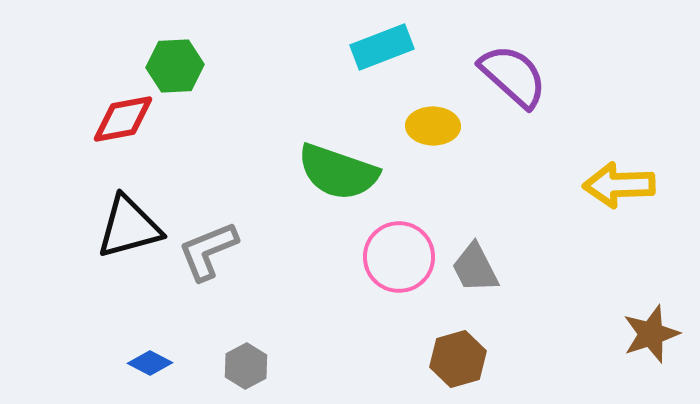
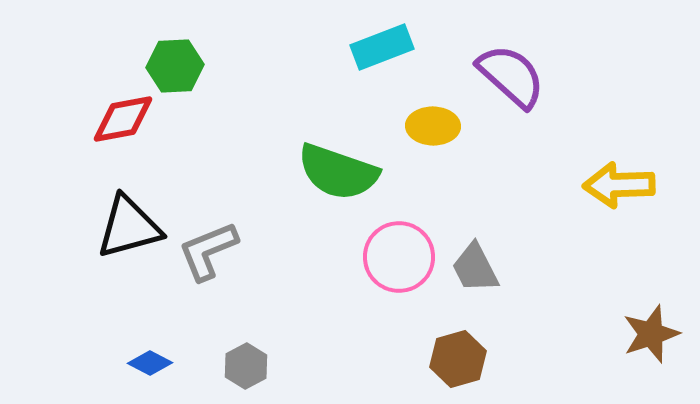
purple semicircle: moved 2 px left
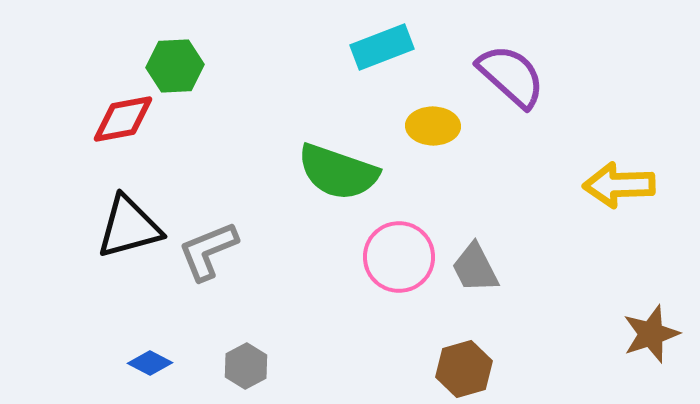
brown hexagon: moved 6 px right, 10 px down
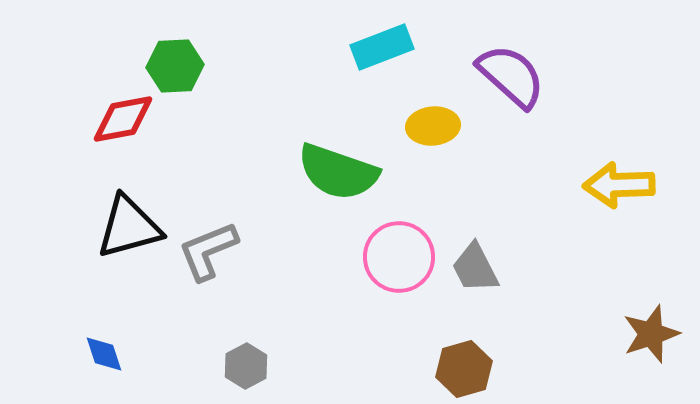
yellow ellipse: rotated 6 degrees counterclockwise
blue diamond: moved 46 px left, 9 px up; rotated 45 degrees clockwise
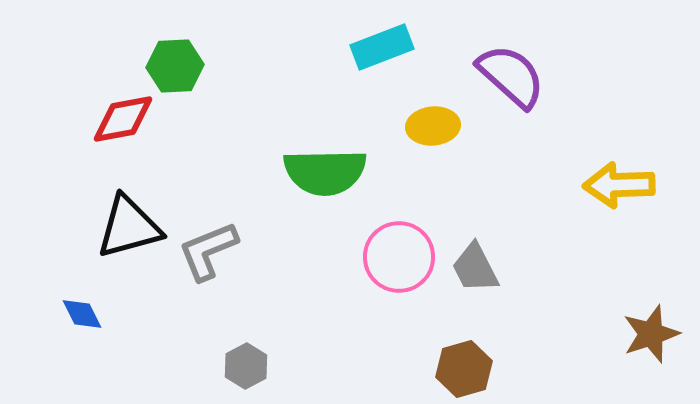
green semicircle: moved 13 px left; rotated 20 degrees counterclockwise
blue diamond: moved 22 px left, 40 px up; rotated 9 degrees counterclockwise
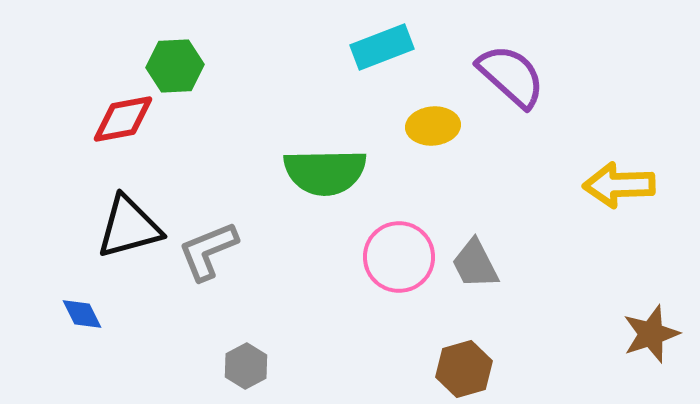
gray trapezoid: moved 4 px up
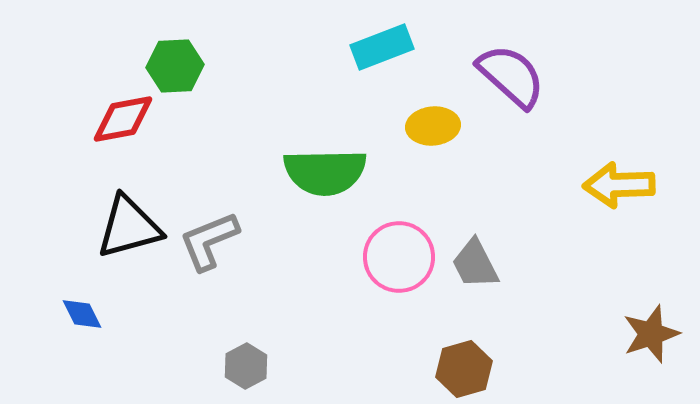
gray L-shape: moved 1 px right, 10 px up
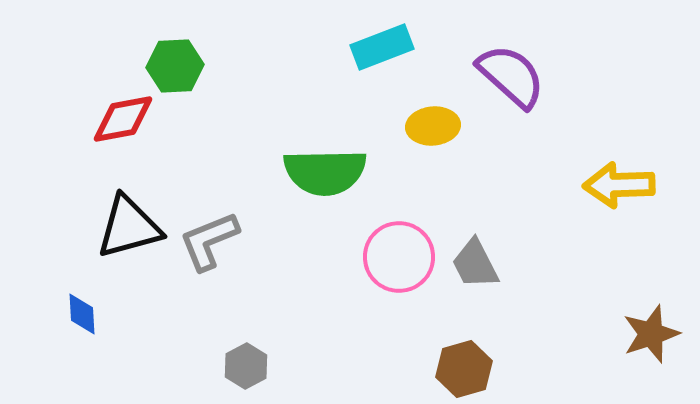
blue diamond: rotated 24 degrees clockwise
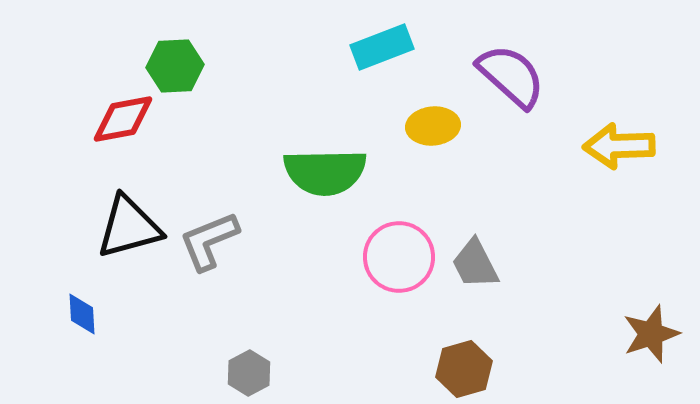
yellow arrow: moved 39 px up
gray hexagon: moved 3 px right, 7 px down
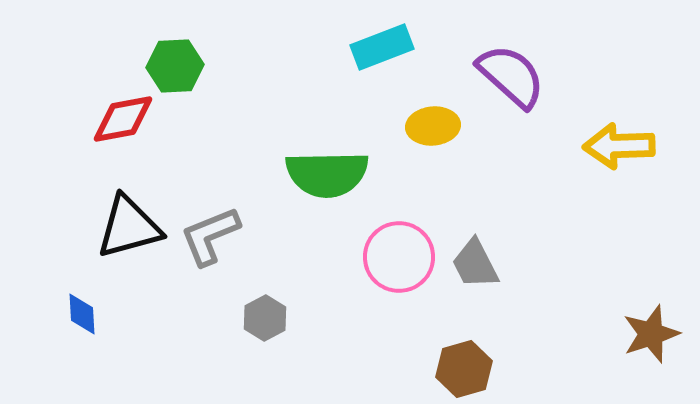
green semicircle: moved 2 px right, 2 px down
gray L-shape: moved 1 px right, 5 px up
gray hexagon: moved 16 px right, 55 px up
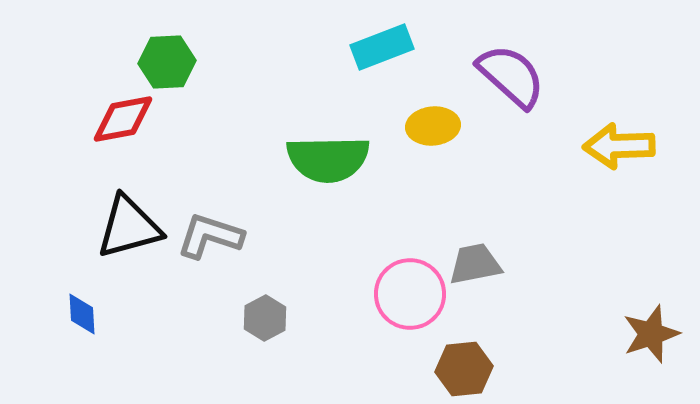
green hexagon: moved 8 px left, 4 px up
green semicircle: moved 1 px right, 15 px up
gray L-shape: rotated 40 degrees clockwise
pink circle: moved 11 px right, 37 px down
gray trapezoid: rotated 106 degrees clockwise
brown hexagon: rotated 10 degrees clockwise
